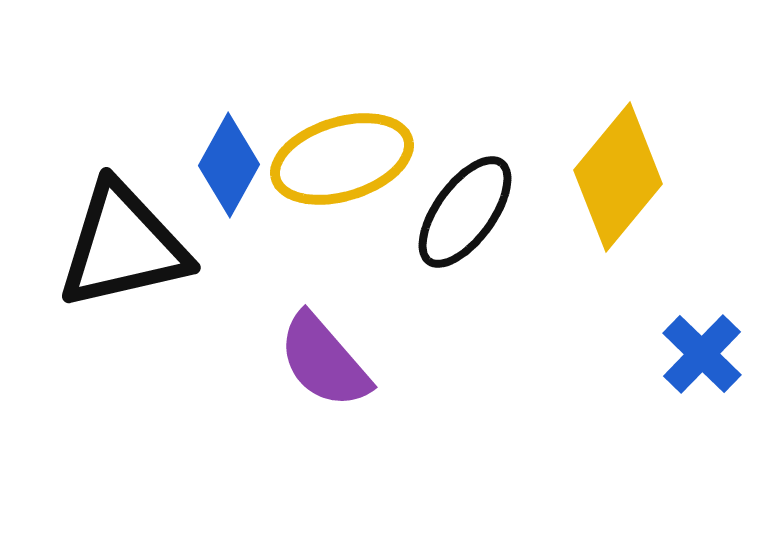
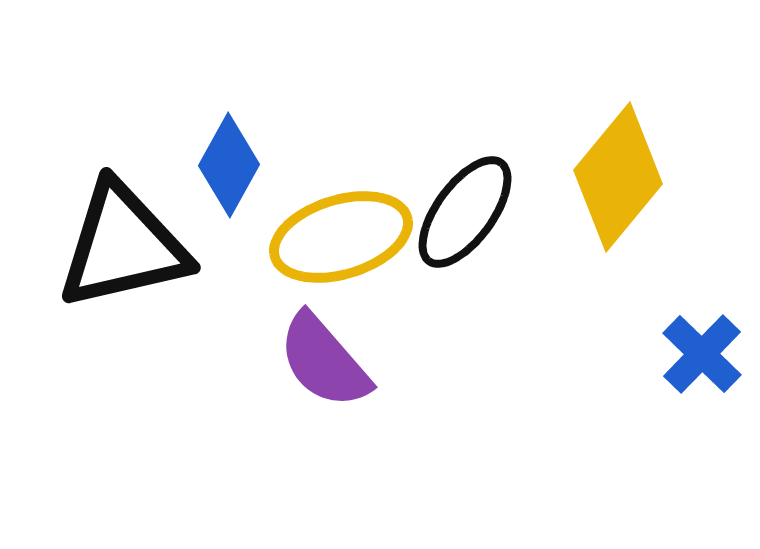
yellow ellipse: moved 1 px left, 78 px down
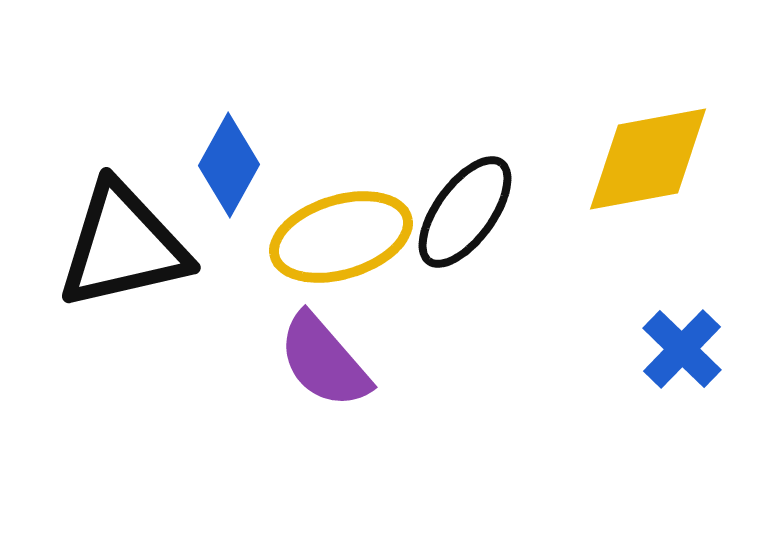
yellow diamond: moved 30 px right, 18 px up; rotated 40 degrees clockwise
blue cross: moved 20 px left, 5 px up
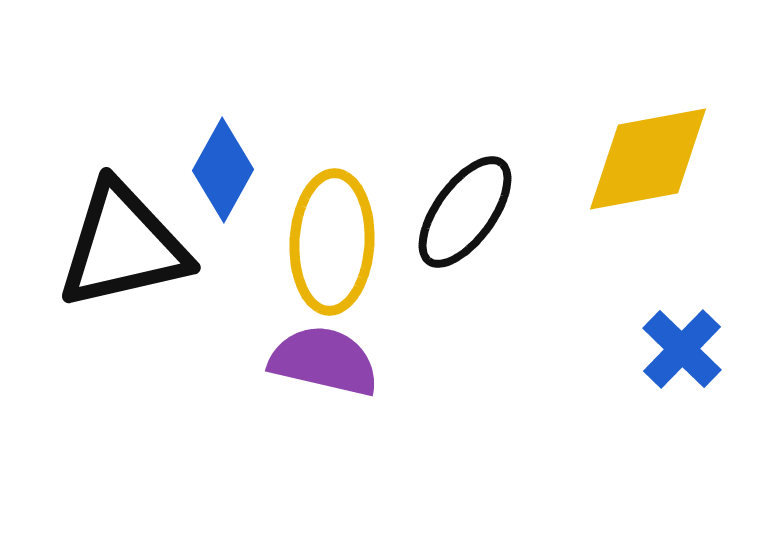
blue diamond: moved 6 px left, 5 px down
yellow ellipse: moved 9 px left, 5 px down; rotated 70 degrees counterclockwise
purple semicircle: rotated 144 degrees clockwise
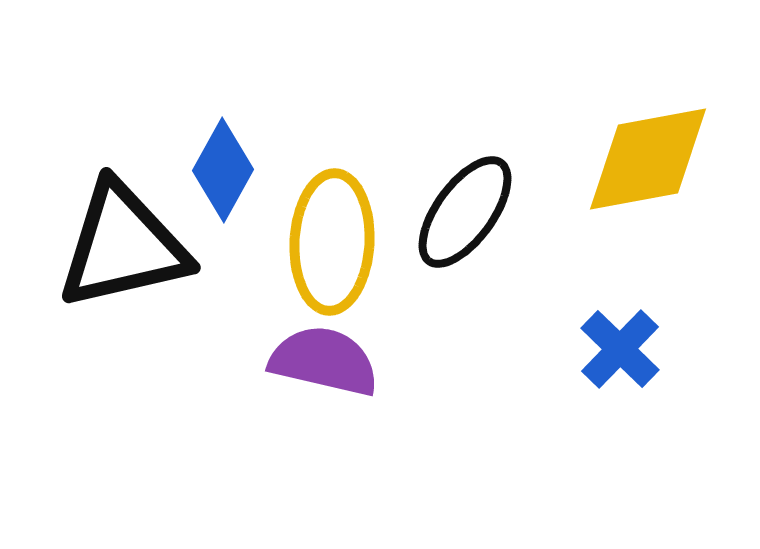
blue cross: moved 62 px left
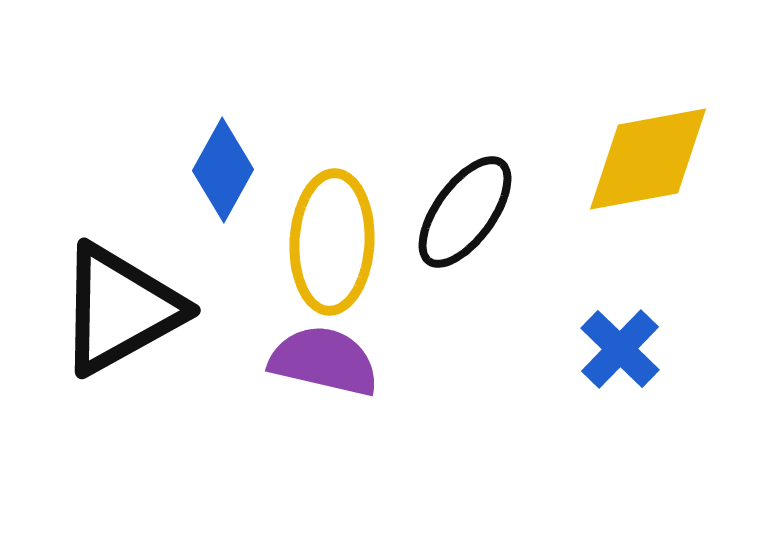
black triangle: moved 3 px left, 63 px down; rotated 16 degrees counterclockwise
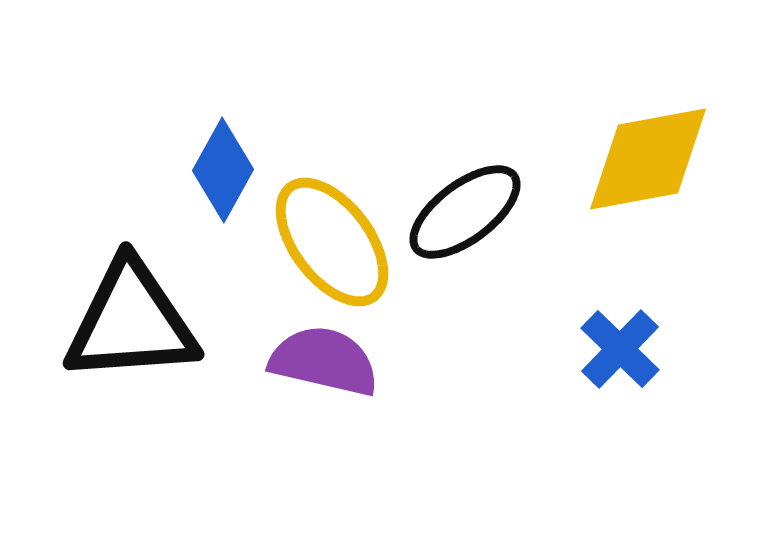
black ellipse: rotated 17 degrees clockwise
yellow ellipse: rotated 40 degrees counterclockwise
black triangle: moved 11 px right, 13 px down; rotated 25 degrees clockwise
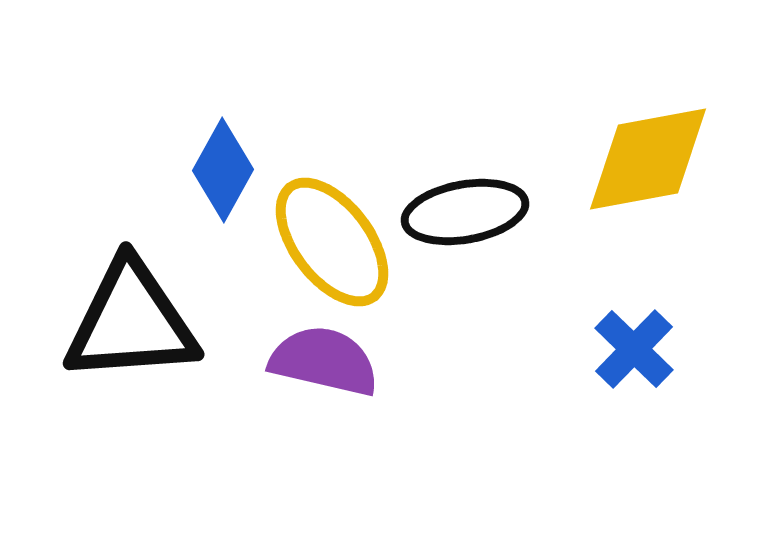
black ellipse: rotated 27 degrees clockwise
blue cross: moved 14 px right
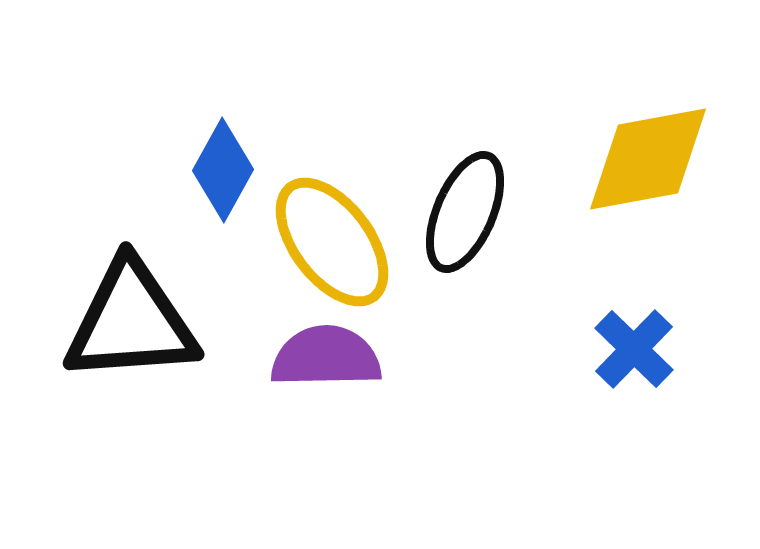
black ellipse: rotated 57 degrees counterclockwise
purple semicircle: moved 2 px right, 4 px up; rotated 14 degrees counterclockwise
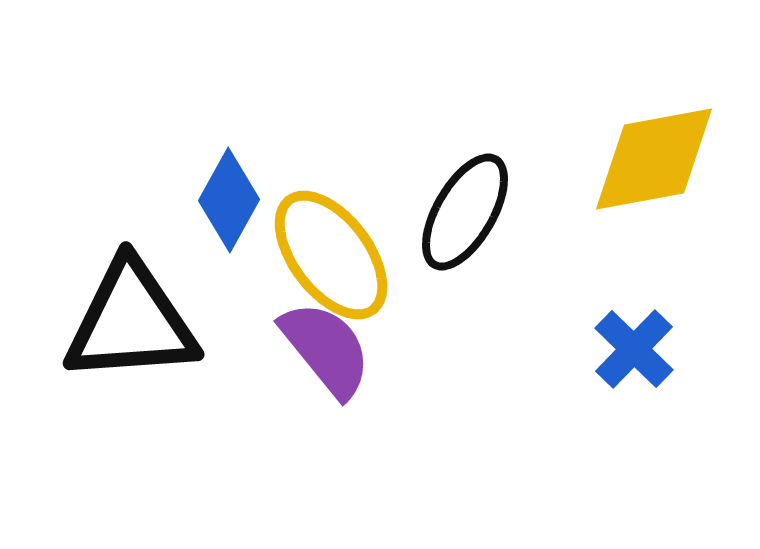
yellow diamond: moved 6 px right
blue diamond: moved 6 px right, 30 px down
black ellipse: rotated 7 degrees clockwise
yellow ellipse: moved 1 px left, 13 px down
purple semicircle: moved 8 px up; rotated 52 degrees clockwise
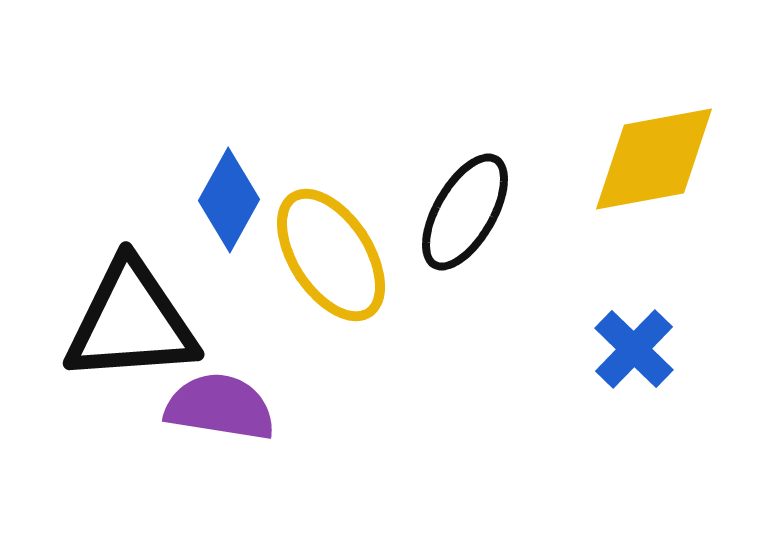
yellow ellipse: rotated 4 degrees clockwise
purple semicircle: moved 106 px left, 58 px down; rotated 42 degrees counterclockwise
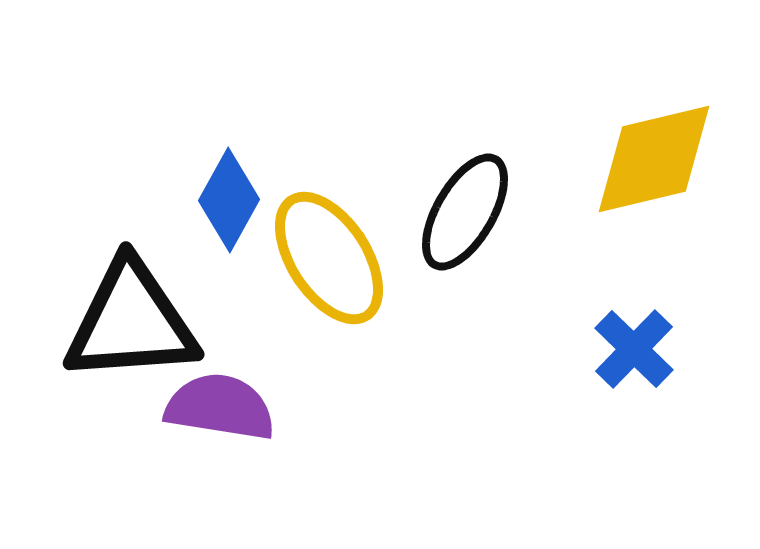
yellow diamond: rotated 3 degrees counterclockwise
yellow ellipse: moved 2 px left, 3 px down
